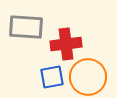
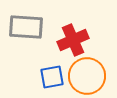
red cross: moved 7 px right, 4 px up; rotated 16 degrees counterclockwise
orange circle: moved 1 px left, 1 px up
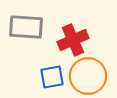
orange circle: moved 1 px right
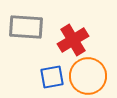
red cross: rotated 8 degrees counterclockwise
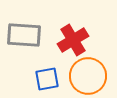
gray rectangle: moved 2 px left, 8 px down
blue square: moved 5 px left, 2 px down
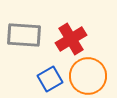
red cross: moved 2 px left, 1 px up
blue square: moved 3 px right; rotated 20 degrees counterclockwise
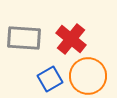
gray rectangle: moved 3 px down
red cross: rotated 20 degrees counterclockwise
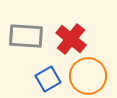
gray rectangle: moved 2 px right, 2 px up
blue square: moved 2 px left
